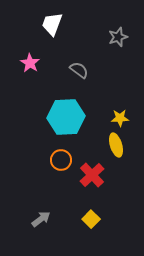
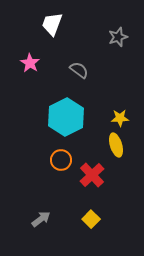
cyan hexagon: rotated 24 degrees counterclockwise
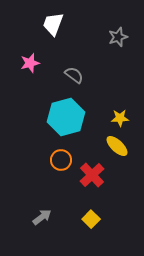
white trapezoid: moved 1 px right
pink star: rotated 24 degrees clockwise
gray semicircle: moved 5 px left, 5 px down
cyan hexagon: rotated 12 degrees clockwise
yellow ellipse: moved 1 px right, 1 px down; rotated 30 degrees counterclockwise
gray arrow: moved 1 px right, 2 px up
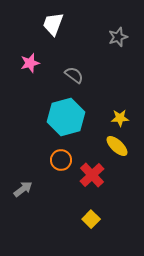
gray arrow: moved 19 px left, 28 px up
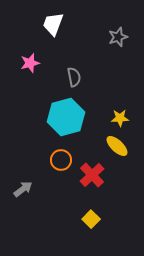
gray semicircle: moved 2 px down; rotated 42 degrees clockwise
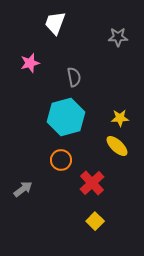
white trapezoid: moved 2 px right, 1 px up
gray star: rotated 18 degrees clockwise
red cross: moved 8 px down
yellow square: moved 4 px right, 2 px down
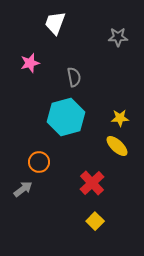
orange circle: moved 22 px left, 2 px down
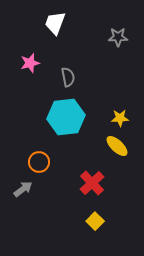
gray semicircle: moved 6 px left
cyan hexagon: rotated 9 degrees clockwise
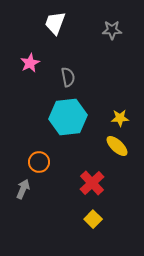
gray star: moved 6 px left, 7 px up
pink star: rotated 12 degrees counterclockwise
cyan hexagon: moved 2 px right
gray arrow: rotated 30 degrees counterclockwise
yellow square: moved 2 px left, 2 px up
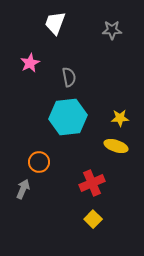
gray semicircle: moved 1 px right
yellow ellipse: moved 1 px left; rotated 25 degrees counterclockwise
red cross: rotated 20 degrees clockwise
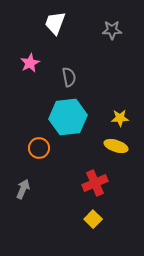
orange circle: moved 14 px up
red cross: moved 3 px right
